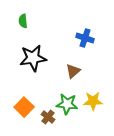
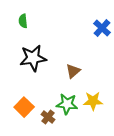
blue cross: moved 17 px right, 10 px up; rotated 24 degrees clockwise
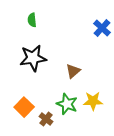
green semicircle: moved 9 px right, 1 px up
green star: rotated 15 degrees clockwise
brown cross: moved 2 px left, 2 px down
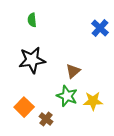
blue cross: moved 2 px left
black star: moved 1 px left, 2 px down
green star: moved 8 px up
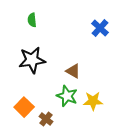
brown triangle: rotated 49 degrees counterclockwise
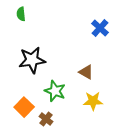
green semicircle: moved 11 px left, 6 px up
brown triangle: moved 13 px right, 1 px down
green star: moved 12 px left, 5 px up
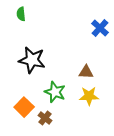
black star: rotated 20 degrees clockwise
brown triangle: rotated 28 degrees counterclockwise
green star: moved 1 px down
yellow star: moved 4 px left, 5 px up
brown cross: moved 1 px left, 1 px up
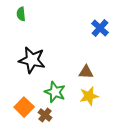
yellow star: rotated 12 degrees counterclockwise
brown cross: moved 3 px up
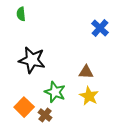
yellow star: rotated 30 degrees counterclockwise
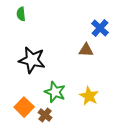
brown triangle: moved 22 px up
